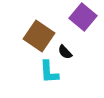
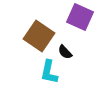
purple square: moved 3 px left; rotated 16 degrees counterclockwise
cyan L-shape: rotated 15 degrees clockwise
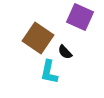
brown square: moved 1 px left, 2 px down
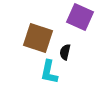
brown square: rotated 16 degrees counterclockwise
black semicircle: rotated 56 degrees clockwise
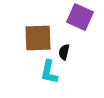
brown square: rotated 20 degrees counterclockwise
black semicircle: moved 1 px left
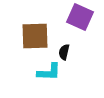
brown square: moved 3 px left, 2 px up
cyan L-shape: rotated 100 degrees counterclockwise
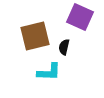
brown square: rotated 12 degrees counterclockwise
black semicircle: moved 5 px up
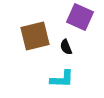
black semicircle: moved 2 px right; rotated 35 degrees counterclockwise
cyan L-shape: moved 13 px right, 7 px down
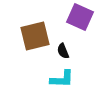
black semicircle: moved 3 px left, 4 px down
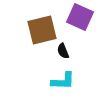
brown square: moved 7 px right, 6 px up
cyan L-shape: moved 1 px right, 2 px down
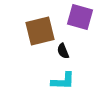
purple square: rotated 8 degrees counterclockwise
brown square: moved 2 px left, 1 px down
